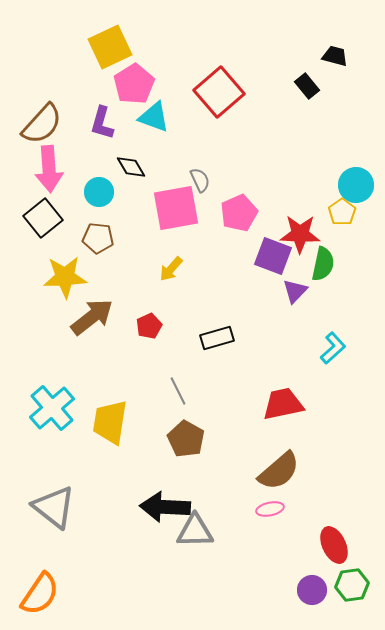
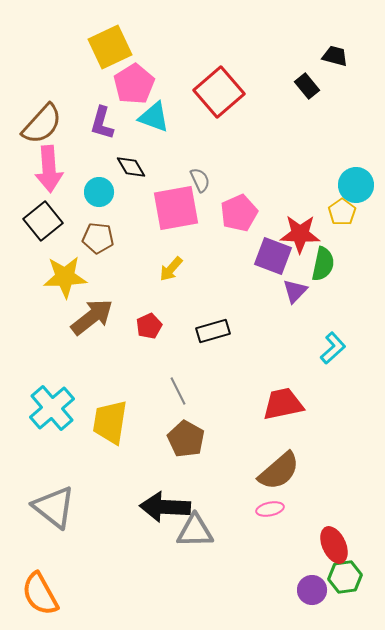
black square at (43, 218): moved 3 px down
black rectangle at (217, 338): moved 4 px left, 7 px up
green hexagon at (352, 585): moved 7 px left, 8 px up
orange semicircle at (40, 594): rotated 117 degrees clockwise
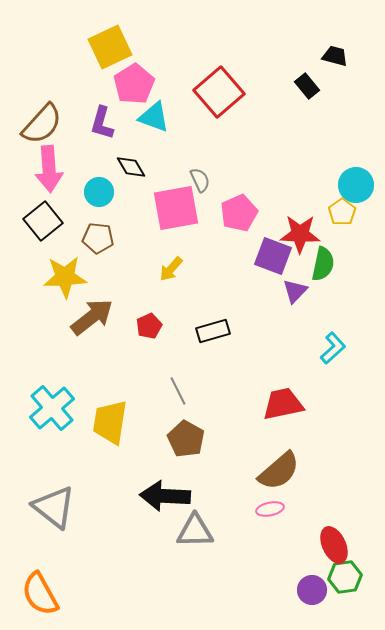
black arrow at (165, 507): moved 11 px up
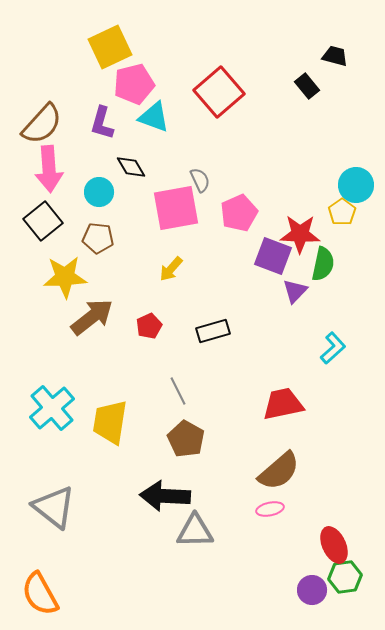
pink pentagon at (134, 84): rotated 18 degrees clockwise
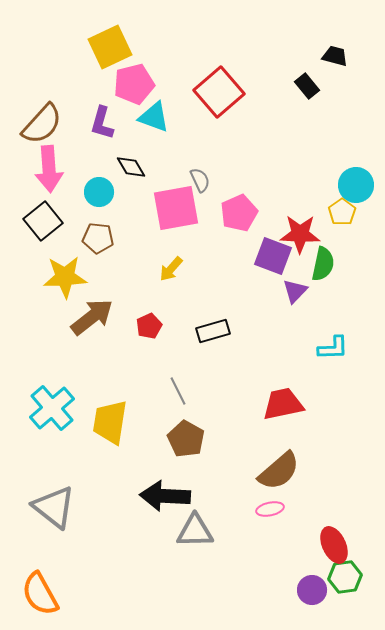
cyan L-shape at (333, 348): rotated 40 degrees clockwise
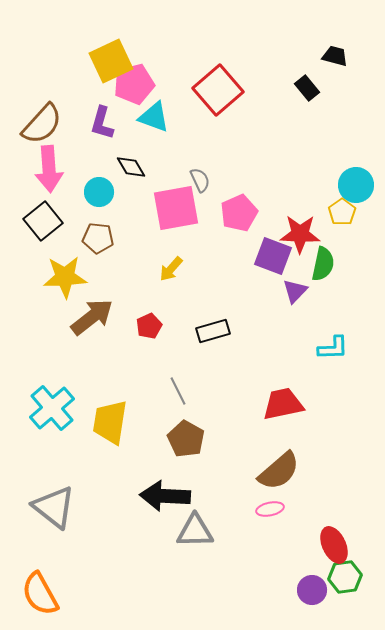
yellow square at (110, 47): moved 1 px right, 14 px down
black rectangle at (307, 86): moved 2 px down
red square at (219, 92): moved 1 px left, 2 px up
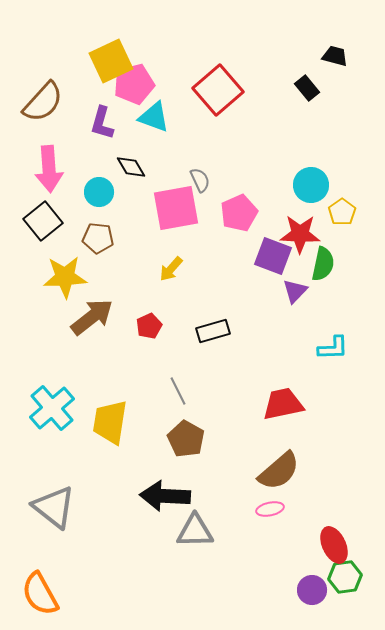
brown semicircle at (42, 124): moved 1 px right, 22 px up
cyan circle at (356, 185): moved 45 px left
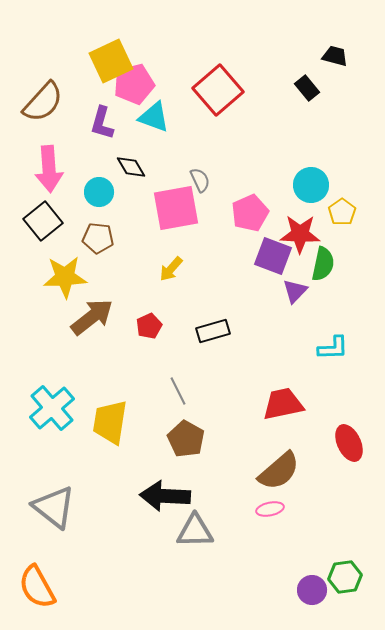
pink pentagon at (239, 213): moved 11 px right
red ellipse at (334, 545): moved 15 px right, 102 px up
orange semicircle at (40, 594): moved 3 px left, 7 px up
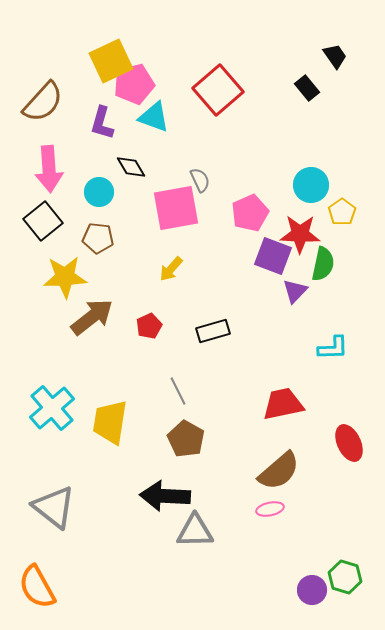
black trapezoid at (335, 56): rotated 40 degrees clockwise
green hexagon at (345, 577): rotated 24 degrees clockwise
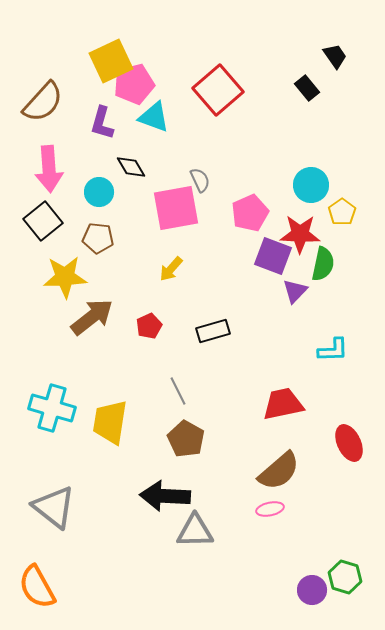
cyan L-shape at (333, 348): moved 2 px down
cyan cross at (52, 408): rotated 33 degrees counterclockwise
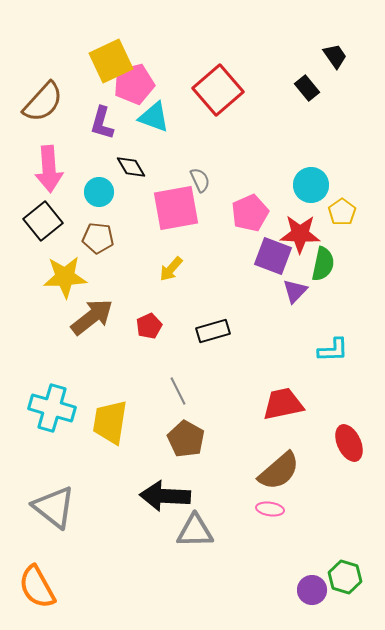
pink ellipse at (270, 509): rotated 20 degrees clockwise
